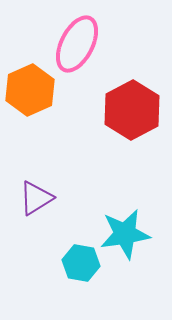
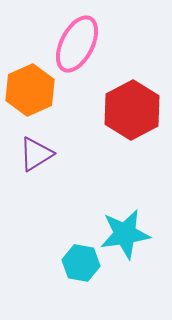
purple triangle: moved 44 px up
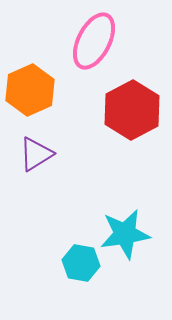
pink ellipse: moved 17 px right, 3 px up
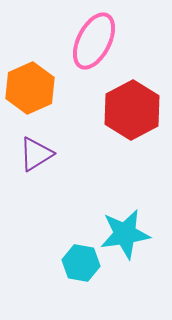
orange hexagon: moved 2 px up
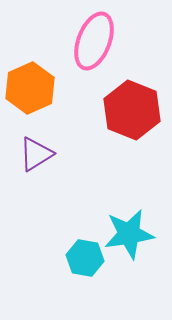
pink ellipse: rotated 6 degrees counterclockwise
red hexagon: rotated 10 degrees counterclockwise
cyan star: moved 4 px right
cyan hexagon: moved 4 px right, 5 px up
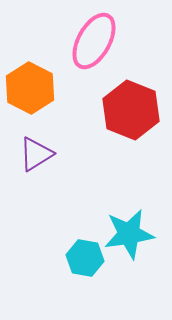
pink ellipse: rotated 8 degrees clockwise
orange hexagon: rotated 9 degrees counterclockwise
red hexagon: moved 1 px left
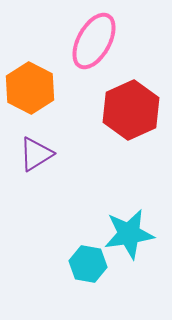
red hexagon: rotated 14 degrees clockwise
cyan hexagon: moved 3 px right, 6 px down
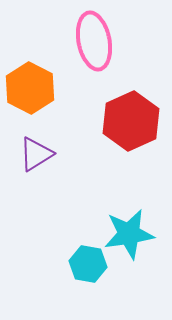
pink ellipse: rotated 40 degrees counterclockwise
red hexagon: moved 11 px down
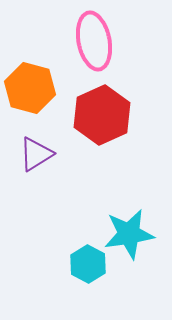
orange hexagon: rotated 12 degrees counterclockwise
red hexagon: moved 29 px left, 6 px up
cyan hexagon: rotated 18 degrees clockwise
